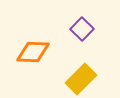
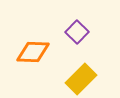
purple square: moved 5 px left, 3 px down
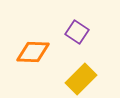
purple square: rotated 10 degrees counterclockwise
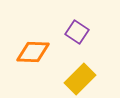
yellow rectangle: moved 1 px left
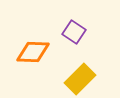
purple square: moved 3 px left
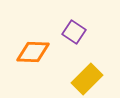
yellow rectangle: moved 7 px right
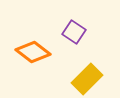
orange diamond: rotated 36 degrees clockwise
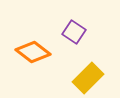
yellow rectangle: moved 1 px right, 1 px up
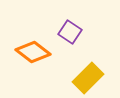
purple square: moved 4 px left
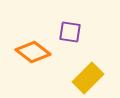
purple square: rotated 25 degrees counterclockwise
